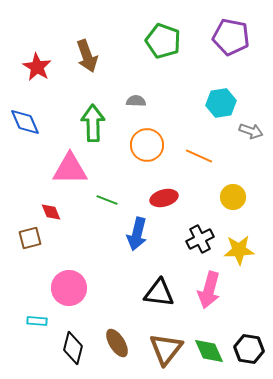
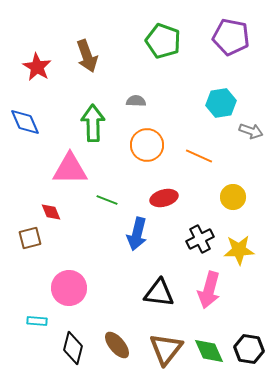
brown ellipse: moved 2 px down; rotated 8 degrees counterclockwise
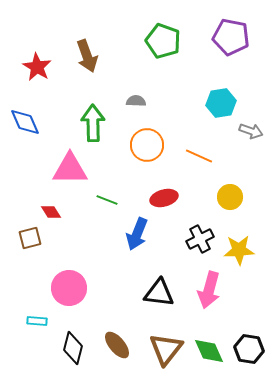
yellow circle: moved 3 px left
red diamond: rotated 10 degrees counterclockwise
blue arrow: rotated 8 degrees clockwise
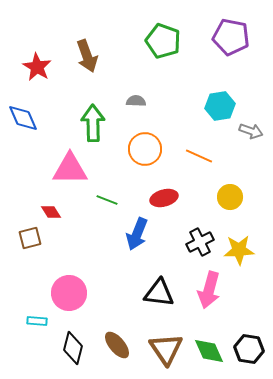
cyan hexagon: moved 1 px left, 3 px down
blue diamond: moved 2 px left, 4 px up
orange circle: moved 2 px left, 4 px down
black cross: moved 3 px down
pink circle: moved 5 px down
brown triangle: rotated 12 degrees counterclockwise
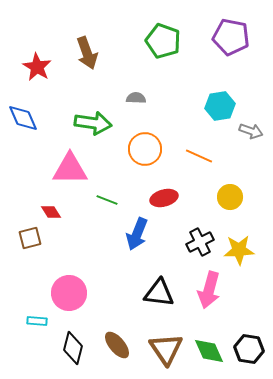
brown arrow: moved 3 px up
gray semicircle: moved 3 px up
green arrow: rotated 99 degrees clockwise
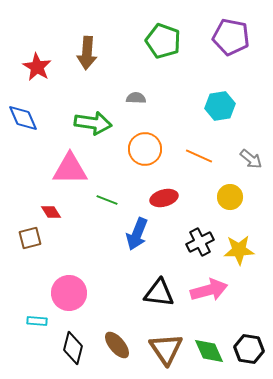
brown arrow: rotated 24 degrees clockwise
gray arrow: moved 28 px down; rotated 20 degrees clockwise
pink arrow: rotated 120 degrees counterclockwise
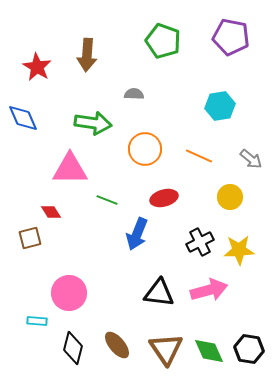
brown arrow: moved 2 px down
gray semicircle: moved 2 px left, 4 px up
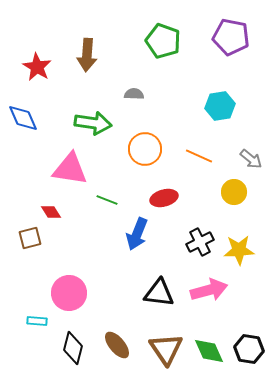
pink triangle: rotated 9 degrees clockwise
yellow circle: moved 4 px right, 5 px up
